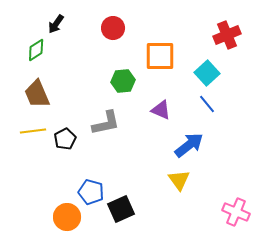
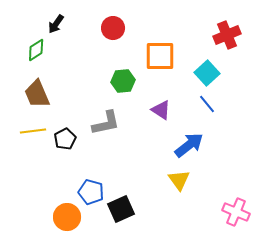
purple triangle: rotated 10 degrees clockwise
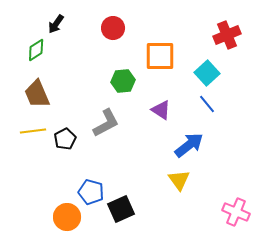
gray L-shape: rotated 16 degrees counterclockwise
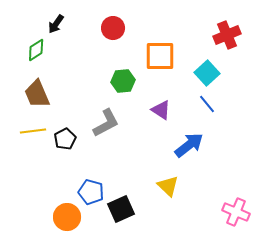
yellow triangle: moved 11 px left, 6 px down; rotated 10 degrees counterclockwise
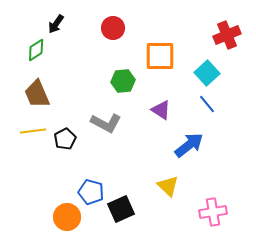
gray L-shape: rotated 56 degrees clockwise
pink cross: moved 23 px left; rotated 32 degrees counterclockwise
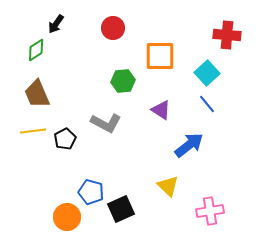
red cross: rotated 28 degrees clockwise
pink cross: moved 3 px left, 1 px up
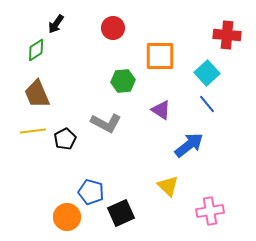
black square: moved 4 px down
